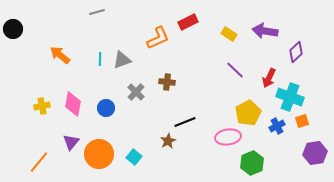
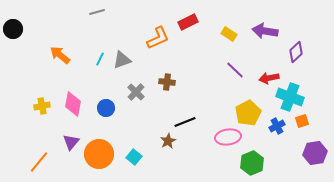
cyan line: rotated 24 degrees clockwise
red arrow: rotated 54 degrees clockwise
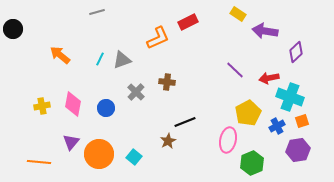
yellow rectangle: moved 9 px right, 20 px up
pink ellipse: moved 3 px down; rotated 70 degrees counterclockwise
purple hexagon: moved 17 px left, 3 px up
orange line: rotated 55 degrees clockwise
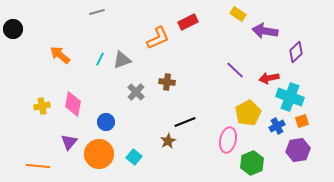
blue circle: moved 14 px down
purple triangle: moved 2 px left
orange line: moved 1 px left, 4 px down
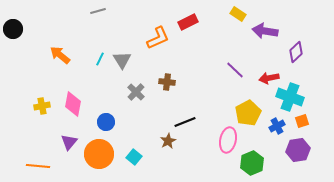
gray line: moved 1 px right, 1 px up
gray triangle: rotated 42 degrees counterclockwise
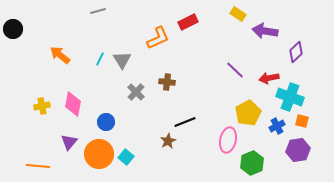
orange square: rotated 32 degrees clockwise
cyan square: moved 8 px left
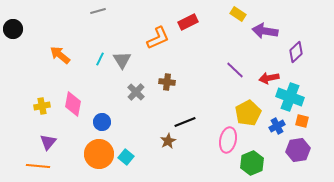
blue circle: moved 4 px left
purple triangle: moved 21 px left
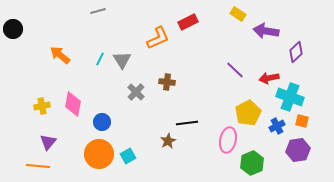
purple arrow: moved 1 px right
black line: moved 2 px right, 1 px down; rotated 15 degrees clockwise
cyan square: moved 2 px right, 1 px up; rotated 21 degrees clockwise
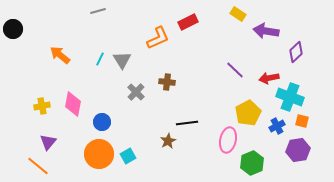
orange line: rotated 35 degrees clockwise
